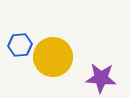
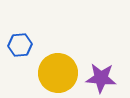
yellow circle: moved 5 px right, 16 px down
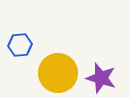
purple star: rotated 12 degrees clockwise
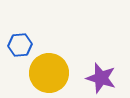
yellow circle: moved 9 px left
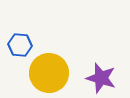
blue hexagon: rotated 10 degrees clockwise
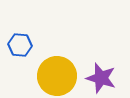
yellow circle: moved 8 px right, 3 px down
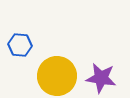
purple star: rotated 8 degrees counterclockwise
